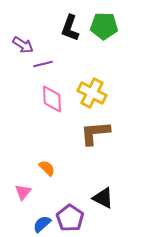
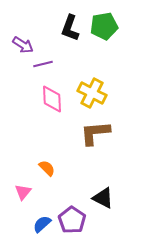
green pentagon: rotated 12 degrees counterclockwise
purple pentagon: moved 2 px right, 2 px down
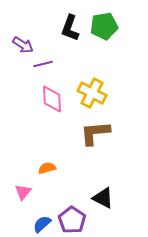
orange semicircle: rotated 60 degrees counterclockwise
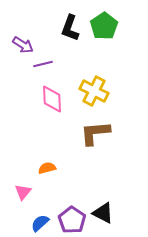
green pentagon: rotated 24 degrees counterclockwise
yellow cross: moved 2 px right, 2 px up
black triangle: moved 15 px down
blue semicircle: moved 2 px left, 1 px up
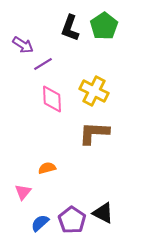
purple line: rotated 18 degrees counterclockwise
brown L-shape: moved 1 px left; rotated 8 degrees clockwise
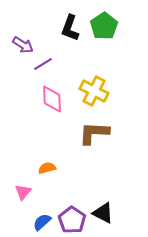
blue semicircle: moved 2 px right, 1 px up
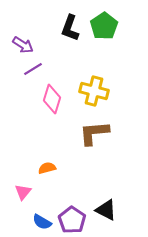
purple line: moved 10 px left, 5 px down
yellow cross: rotated 12 degrees counterclockwise
pink diamond: rotated 20 degrees clockwise
brown L-shape: rotated 8 degrees counterclockwise
black triangle: moved 3 px right, 3 px up
blue semicircle: rotated 108 degrees counterclockwise
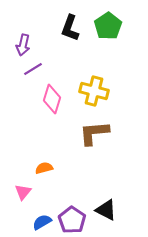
green pentagon: moved 4 px right
purple arrow: rotated 70 degrees clockwise
orange semicircle: moved 3 px left
blue semicircle: rotated 120 degrees clockwise
